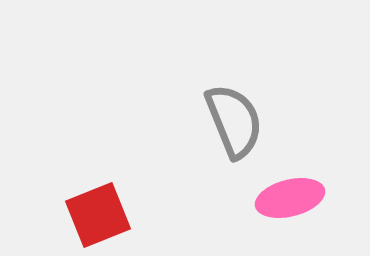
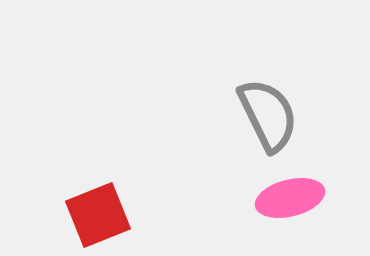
gray semicircle: moved 34 px right, 6 px up; rotated 4 degrees counterclockwise
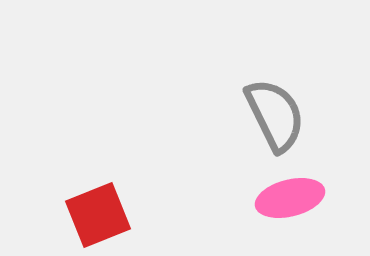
gray semicircle: moved 7 px right
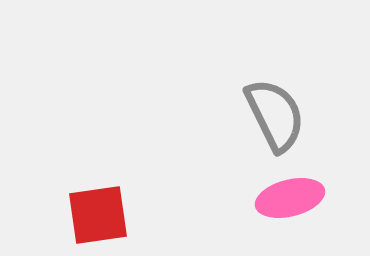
red square: rotated 14 degrees clockwise
